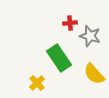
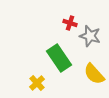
red cross: rotated 24 degrees clockwise
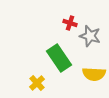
yellow semicircle: rotated 45 degrees counterclockwise
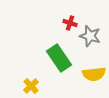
yellow semicircle: rotated 10 degrees counterclockwise
yellow cross: moved 6 px left, 3 px down
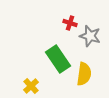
green rectangle: moved 1 px left, 1 px down
yellow semicircle: moved 10 px left; rotated 75 degrees counterclockwise
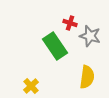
green rectangle: moved 3 px left, 13 px up
yellow semicircle: moved 3 px right, 3 px down
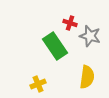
yellow cross: moved 7 px right, 2 px up; rotated 21 degrees clockwise
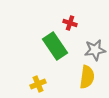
gray star: moved 5 px right, 14 px down; rotated 25 degrees counterclockwise
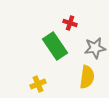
gray star: moved 2 px up
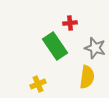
red cross: rotated 24 degrees counterclockwise
gray star: rotated 25 degrees clockwise
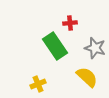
yellow semicircle: rotated 55 degrees counterclockwise
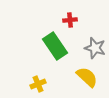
red cross: moved 3 px up
